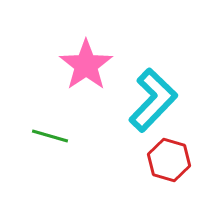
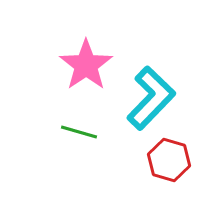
cyan L-shape: moved 2 px left, 2 px up
green line: moved 29 px right, 4 px up
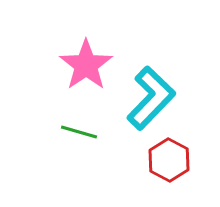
red hexagon: rotated 12 degrees clockwise
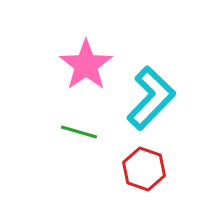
red hexagon: moved 25 px left, 9 px down; rotated 9 degrees counterclockwise
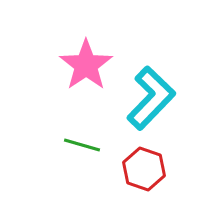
green line: moved 3 px right, 13 px down
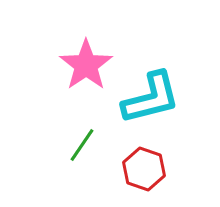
cyan L-shape: rotated 32 degrees clockwise
green line: rotated 72 degrees counterclockwise
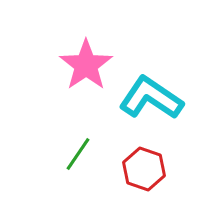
cyan L-shape: rotated 132 degrees counterclockwise
green line: moved 4 px left, 9 px down
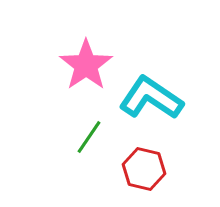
green line: moved 11 px right, 17 px up
red hexagon: rotated 6 degrees counterclockwise
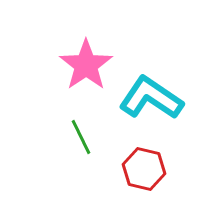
green line: moved 8 px left; rotated 60 degrees counterclockwise
